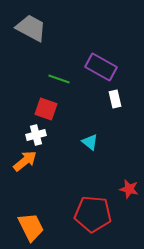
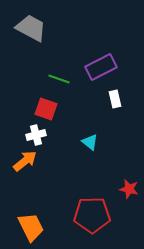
purple rectangle: rotated 56 degrees counterclockwise
red pentagon: moved 1 px left, 1 px down; rotated 6 degrees counterclockwise
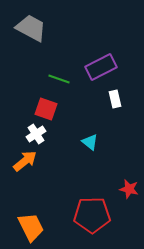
white cross: moved 1 px up; rotated 18 degrees counterclockwise
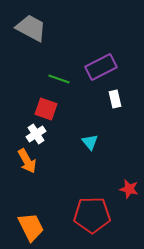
cyan triangle: rotated 12 degrees clockwise
orange arrow: moved 2 px right; rotated 100 degrees clockwise
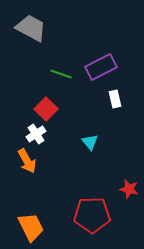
green line: moved 2 px right, 5 px up
red square: rotated 25 degrees clockwise
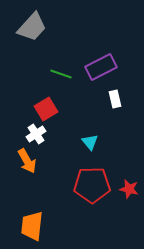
gray trapezoid: moved 1 px right, 1 px up; rotated 104 degrees clockwise
red square: rotated 15 degrees clockwise
red pentagon: moved 30 px up
orange trapezoid: moved 1 px right, 1 px up; rotated 148 degrees counterclockwise
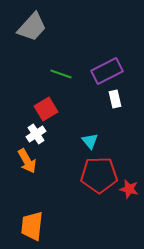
purple rectangle: moved 6 px right, 4 px down
cyan triangle: moved 1 px up
red pentagon: moved 7 px right, 10 px up
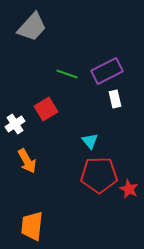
green line: moved 6 px right
white cross: moved 21 px left, 10 px up
red star: rotated 12 degrees clockwise
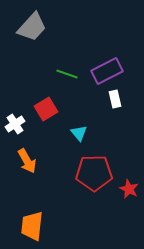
cyan triangle: moved 11 px left, 8 px up
red pentagon: moved 5 px left, 2 px up
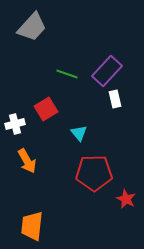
purple rectangle: rotated 20 degrees counterclockwise
white cross: rotated 18 degrees clockwise
red star: moved 3 px left, 10 px down
